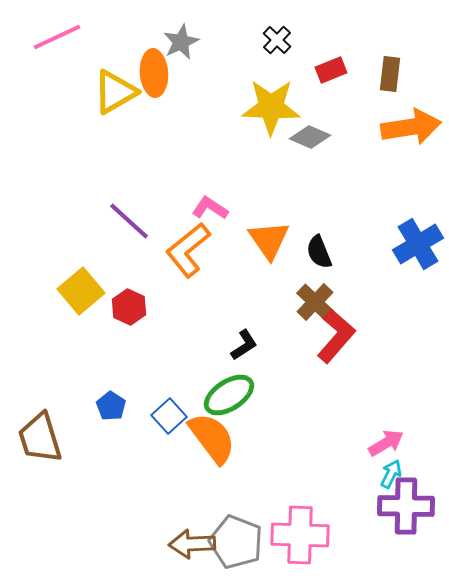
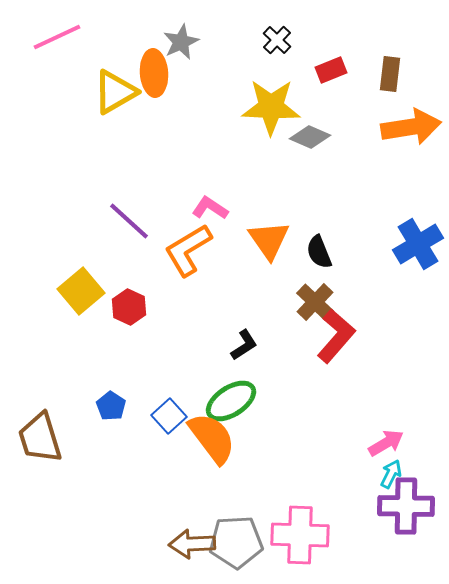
orange L-shape: rotated 8 degrees clockwise
green ellipse: moved 2 px right, 6 px down
gray pentagon: rotated 24 degrees counterclockwise
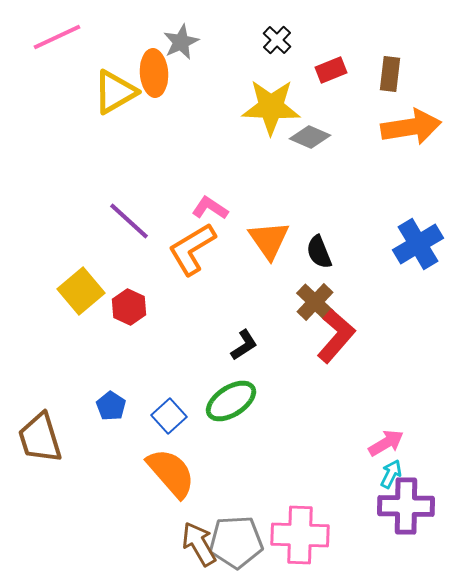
orange L-shape: moved 4 px right, 1 px up
orange semicircle: moved 41 px left, 35 px down; rotated 4 degrees counterclockwise
brown arrow: moved 7 px right; rotated 63 degrees clockwise
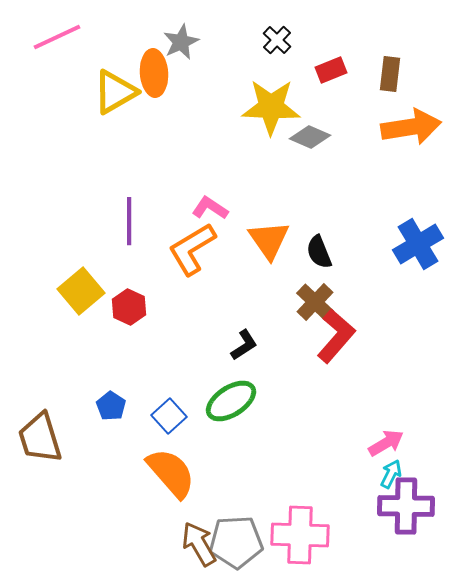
purple line: rotated 48 degrees clockwise
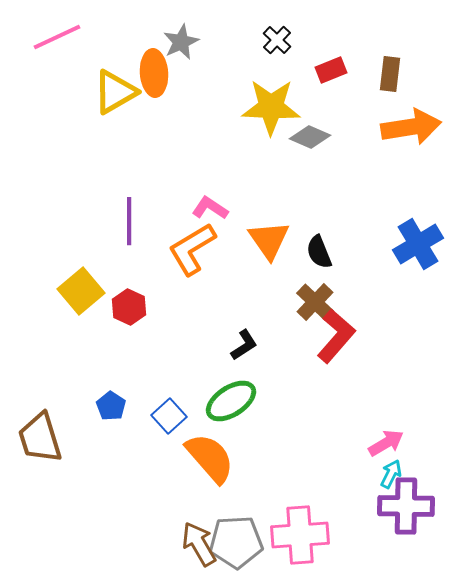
orange semicircle: moved 39 px right, 15 px up
pink cross: rotated 6 degrees counterclockwise
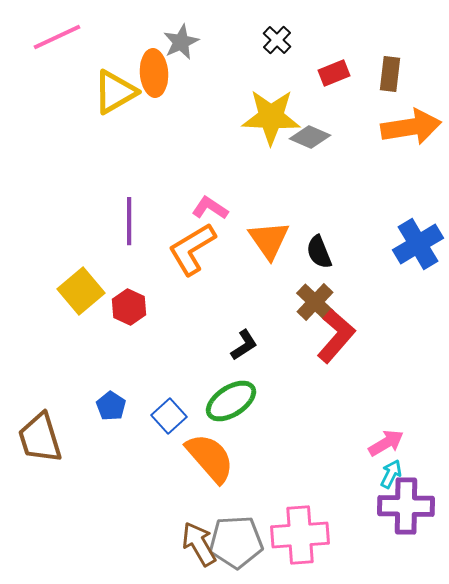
red rectangle: moved 3 px right, 3 px down
yellow star: moved 10 px down
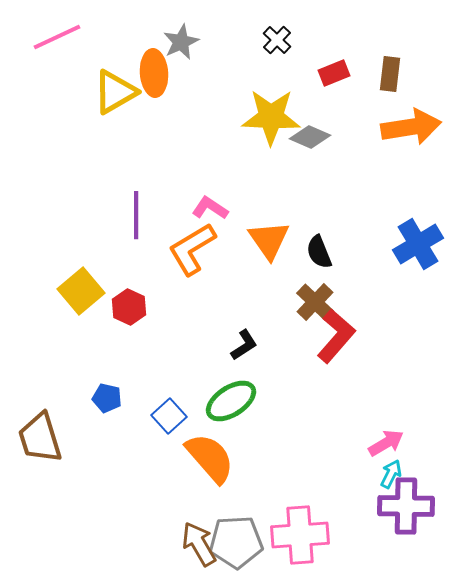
purple line: moved 7 px right, 6 px up
blue pentagon: moved 4 px left, 8 px up; rotated 20 degrees counterclockwise
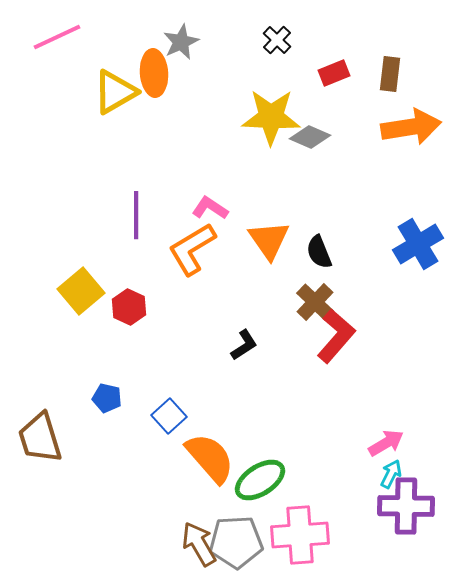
green ellipse: moved 29 px right, 79 px down
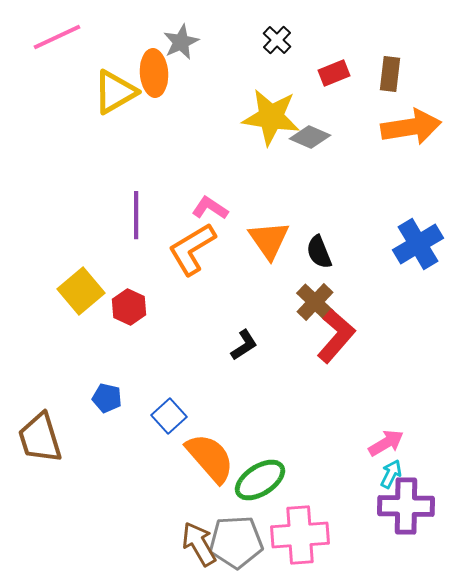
yellow star: rotated 6 degrees clockwise
